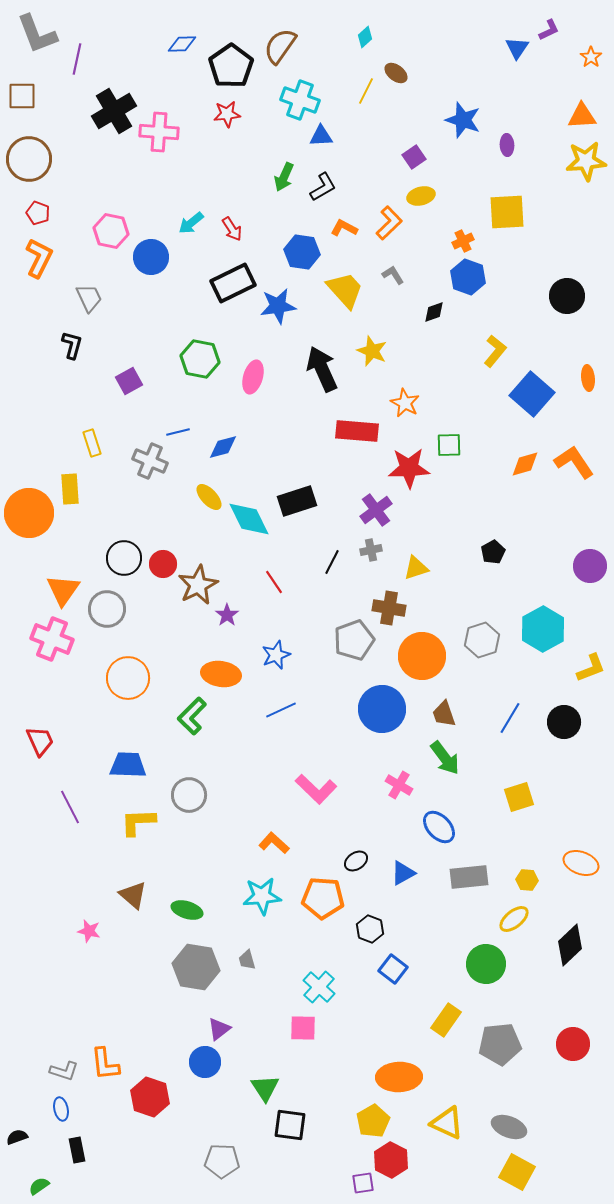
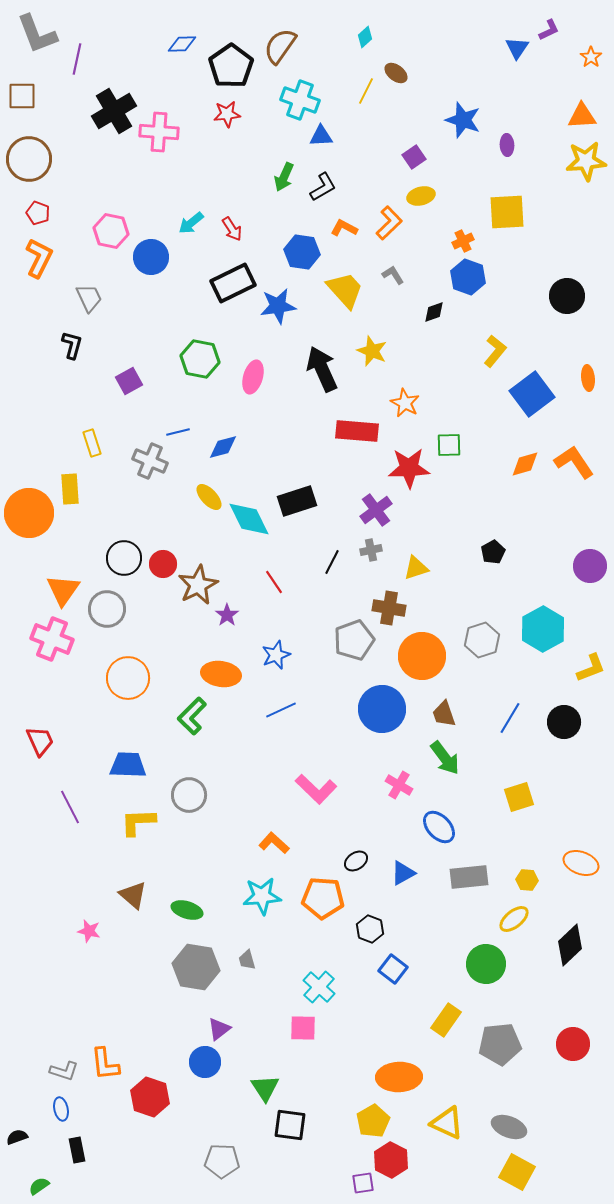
blue square at (532, 394): rotated 12 degrees clockwise
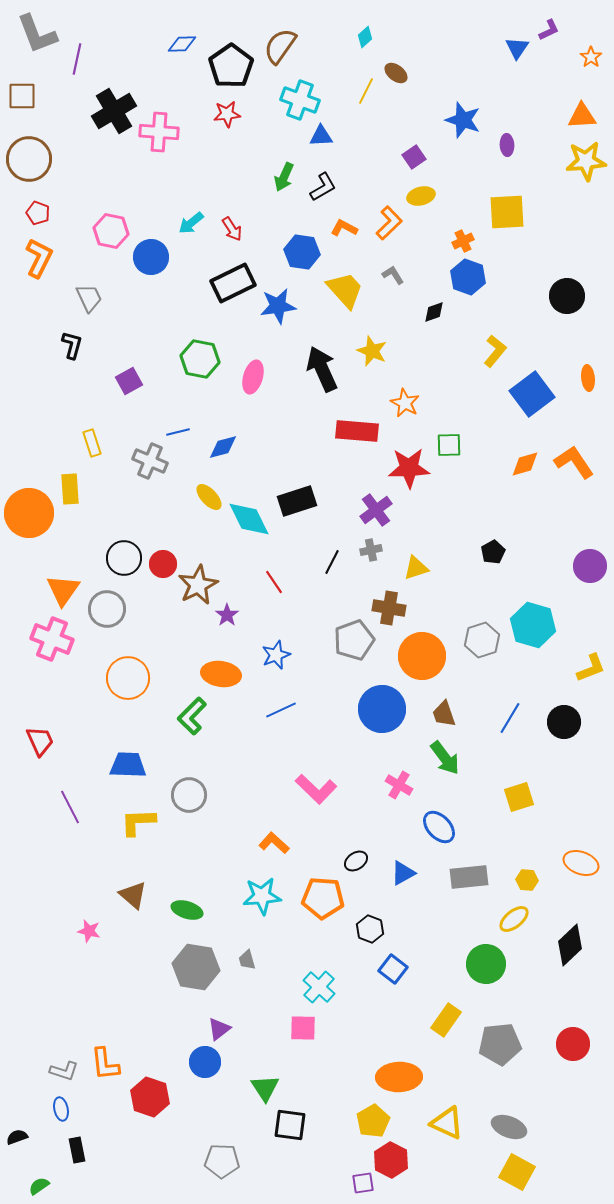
cyan hexagon at (543, 629): moved 10 px left, 4 px up; rotated 15 degrees counterclockwise
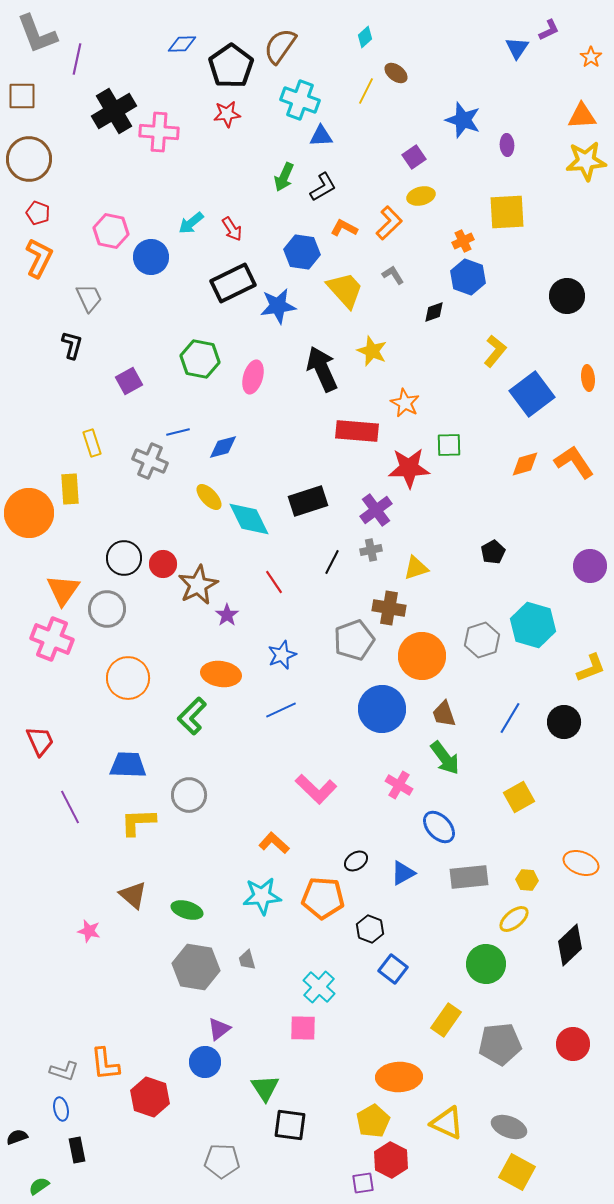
black rectangle at (297, 501): moved 11 px right
blue star at (276, 655): moved 6 px right
yellow square at (519, 797): rotated 12 degrees counterclockwise
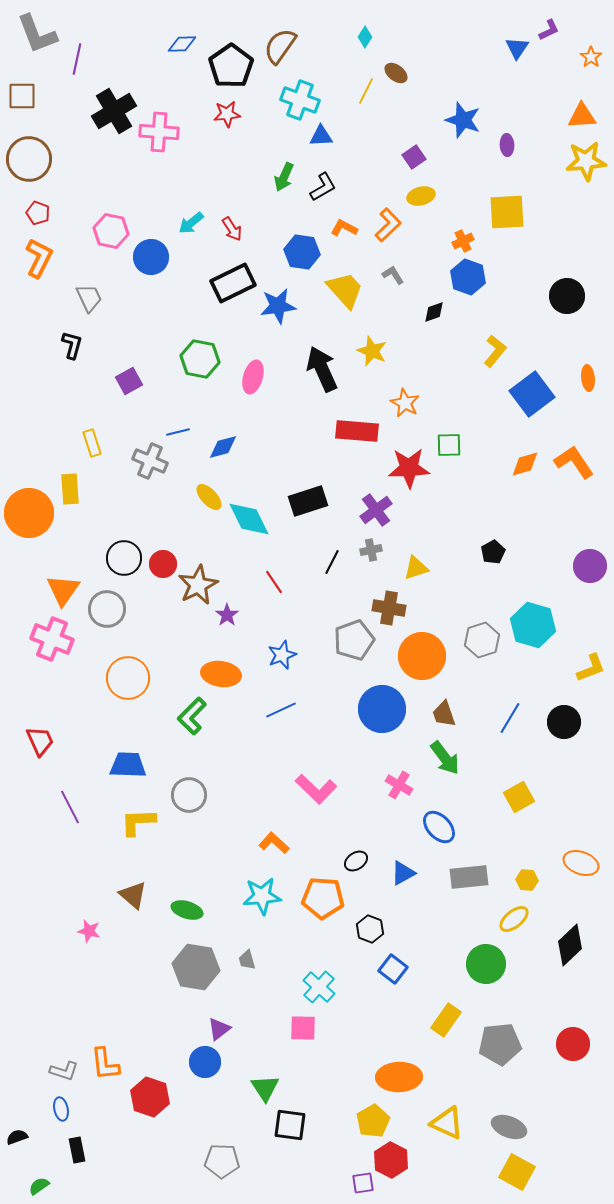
cyan diamond at (365, 37): rotated 15 degrees counterclockwise
orange L-shape at (389, 223): moved 1 px left, 2 px down
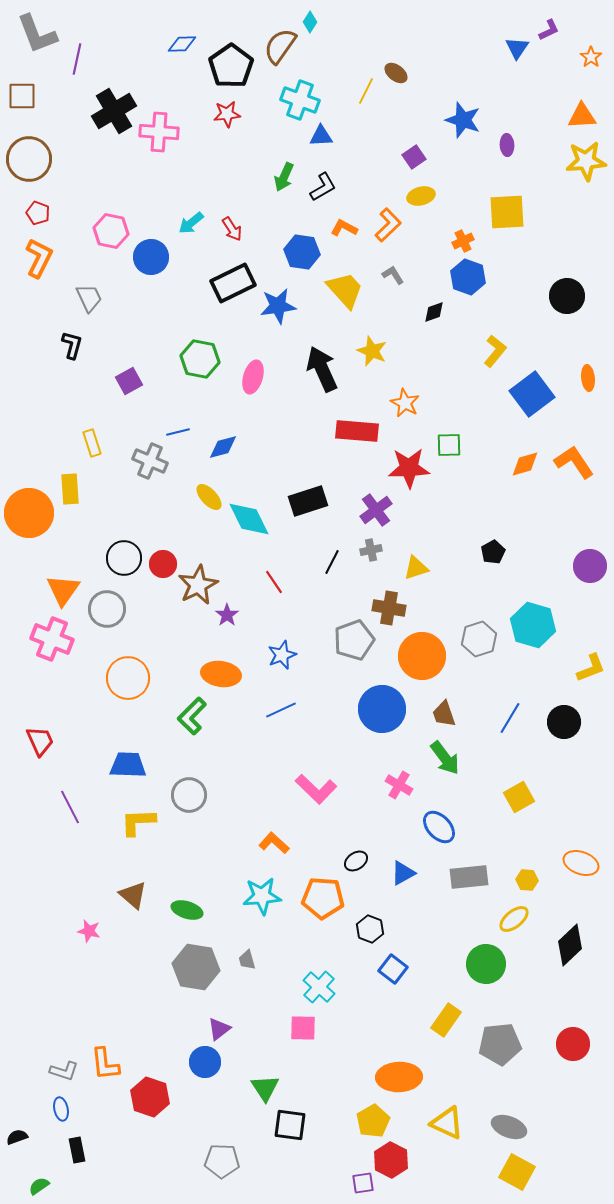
cyan diamond at (365, 37): moved 55 px left, 15 px up
gray hexagon at (482, 640): moved 3 px left, 1 px up
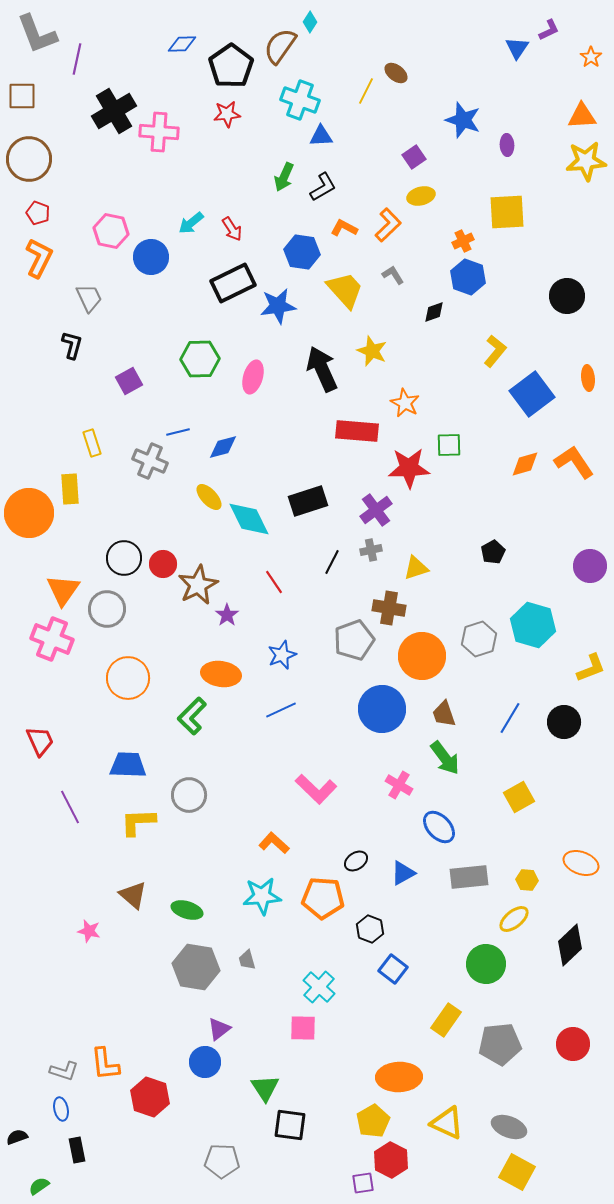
green hexagon at (200, 359): rotated 12 degrees counterclockwise
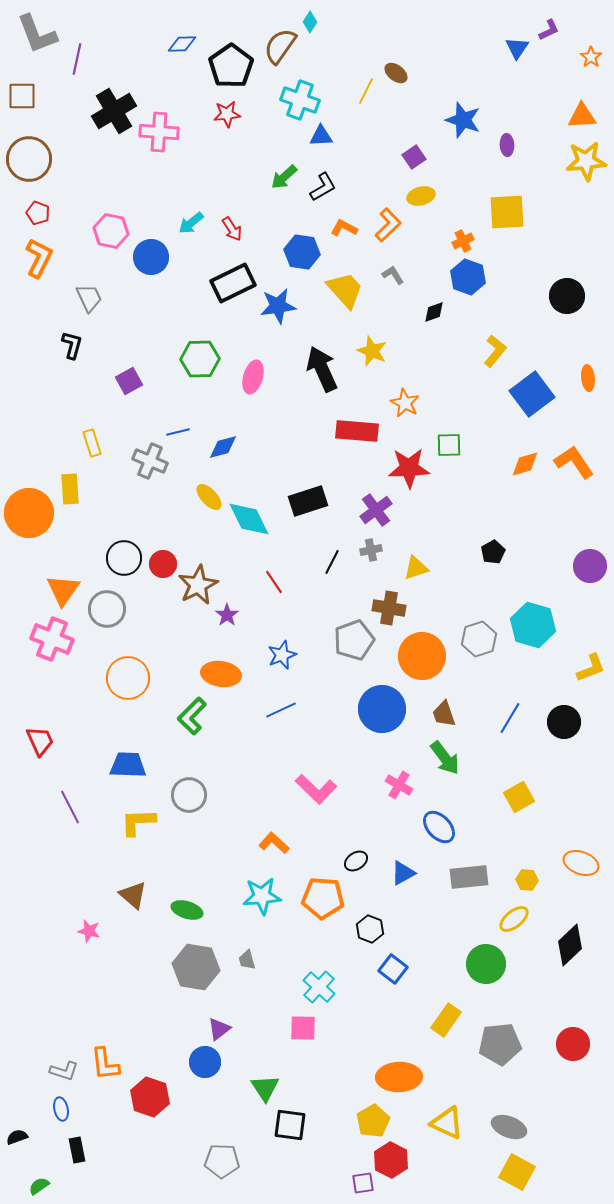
green arrow at (284, 177): rotated 24 degrees clockwise
